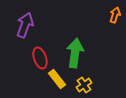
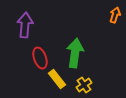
purple arrow: rotated 15 degrees counterclockwise
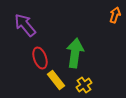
purple arrow: rotated 45 degrees counterclockwise
yellow rectangle: moved 1 px left, 1 px down
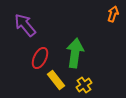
orange arrow: moved 2 px left, 1 px up
red ellipse: rotated 45 degrees clockwise
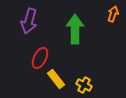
purple arrow: moved 4 px right, 4 px up; rotated 125 degrees counterclockwise
green arrow: moved 24 px up; rotated 8 degrees counterclockwise
yellow rectangle: moved 1 px up
yellow cross: rotated 28 degrees counterclockwise
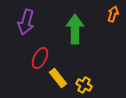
purple arrow: moved 3 px left, 1 px down
yellow rectangle: moved 2 px right, 1 px up
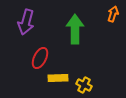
yellow rectangle: rotated 54 degrees counterclockwise
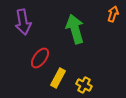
purple arrow: moved 3 px left; rotated 25 degrees counterclockwise
green arrow: rotated 16 degrees counterclockwise
red ellipse: rotated 10 degrees clockwise
yellow rectangle: rotated 60 degrees counterclockwise
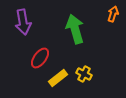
yellow rectangle: rotated 24 degrees clockwise
yellow cross: moved 11 px up
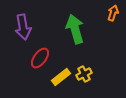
orange arrow: moved 1 px up
purple arrow: moved 5 px down
yellow cross: rotated 35 degrees clockwise
yellow rectangle: moved 3 px right, 1 px up
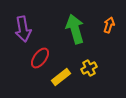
orange arrow: moved 4 px left, 12 px down
purple arrow: moved 2 px down
yellow cross: moved 5 px right, 6 px up
